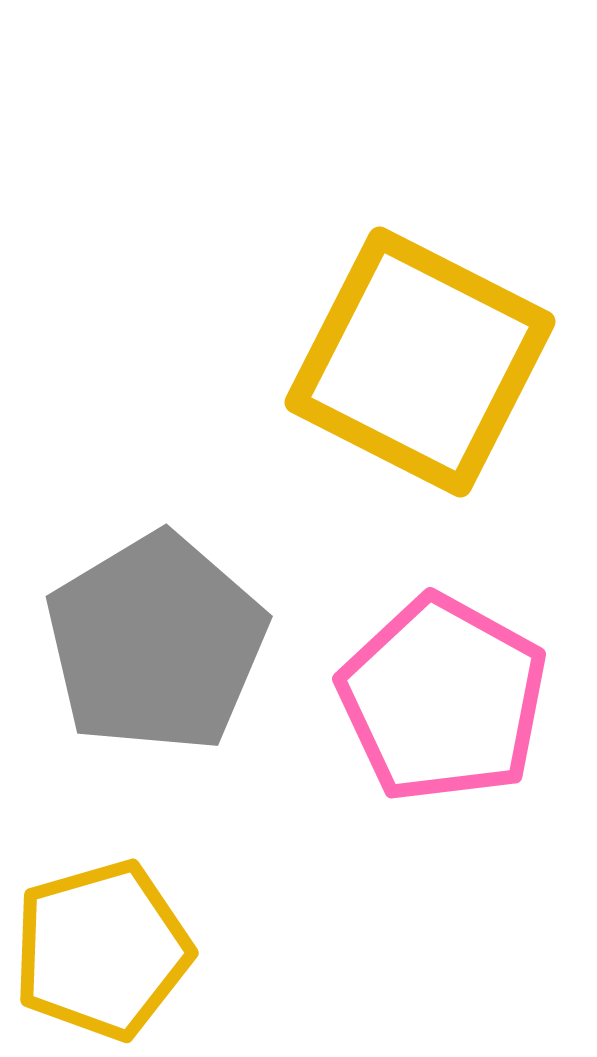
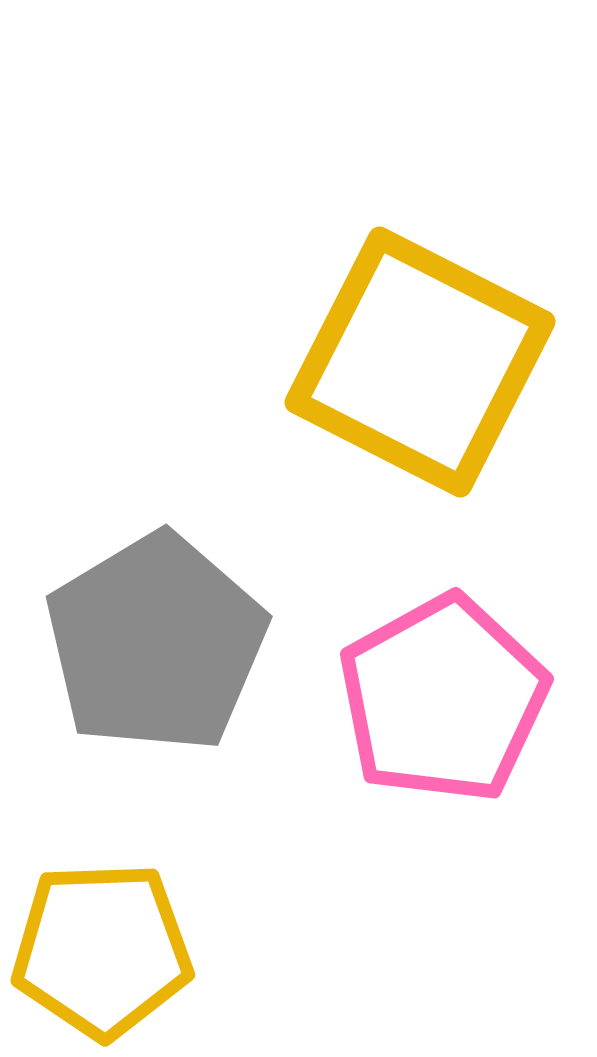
pink pentagon: rotated 14 degrees clockwise
yellow pentagon: rotated 14 degrees clockwise
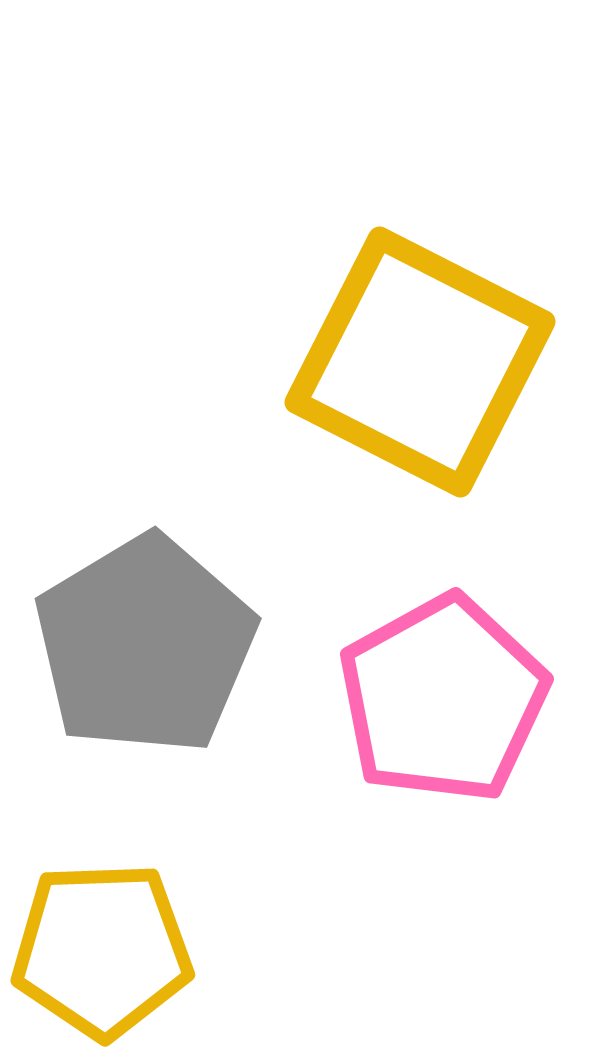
gray pentagon: moved 11 px left, 2 px down
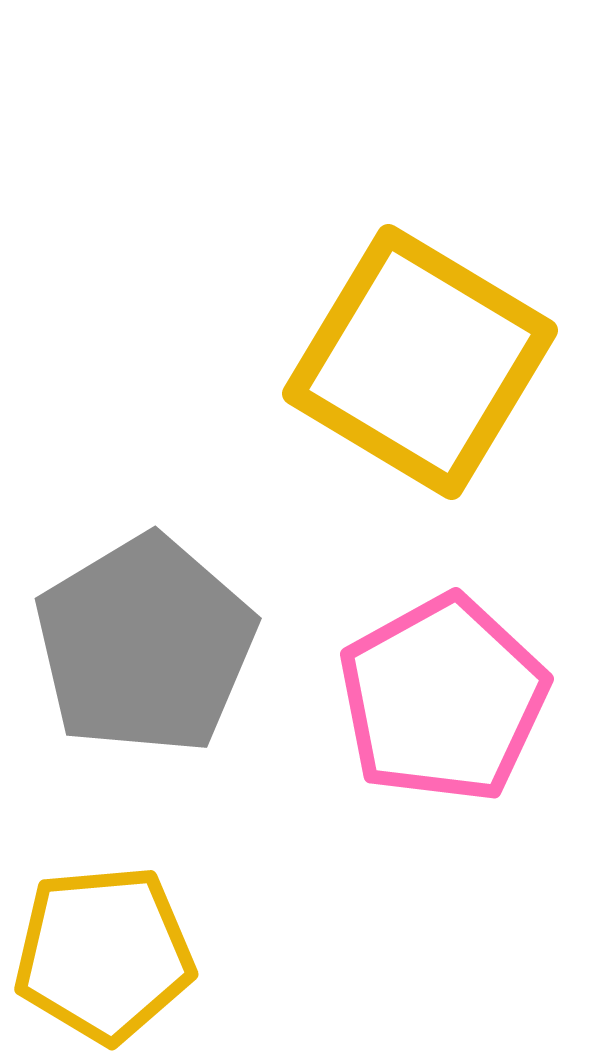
yellow square: rotated 4 degrees clockwise
yellow pentagon: moved 2 px right, 4 px down; rotated 3 degrees counterclockwise
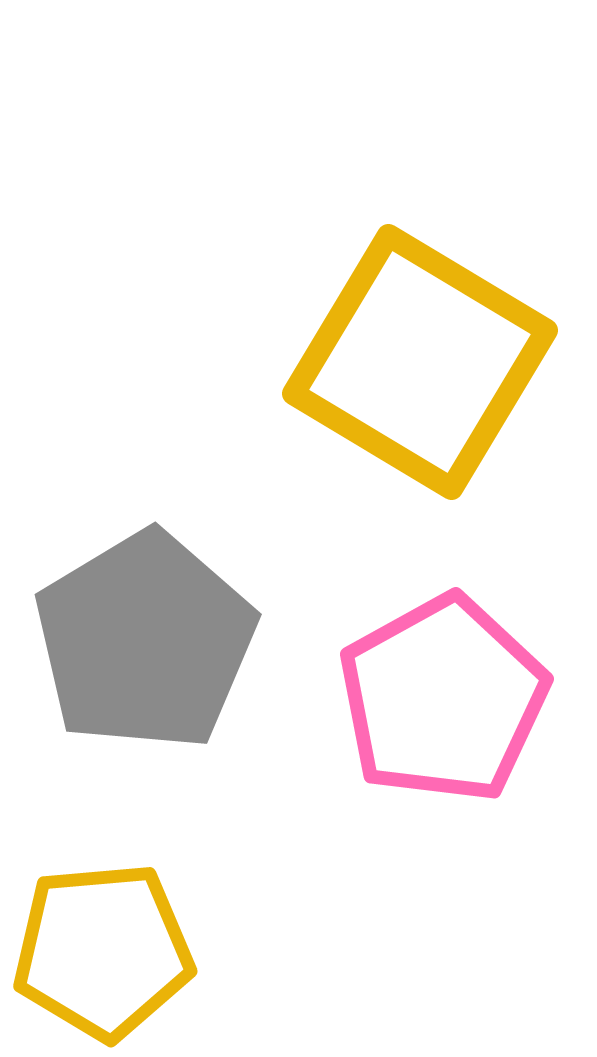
gray pentagon: moved 4 px up
yellow pentagon: moved 1 px left, 3 px up
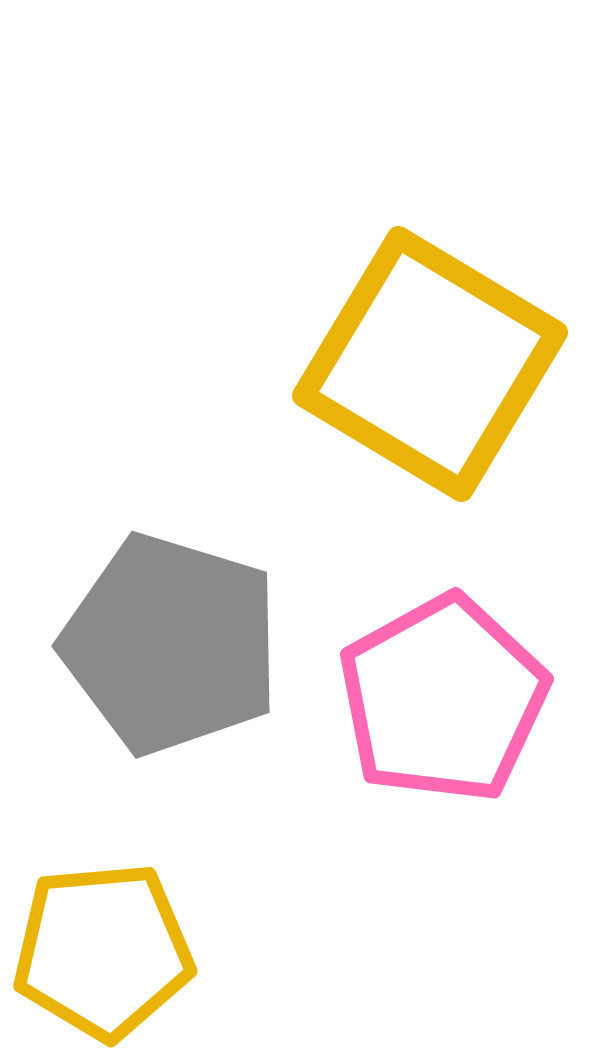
yellow square: moved 10 px right, 2 px down
gray pentagon: moved 26 px right, 3 px down; rotated 24 degrees counterclockwise
